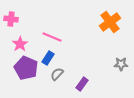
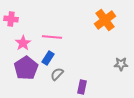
orange cross: moved 5 px left, 2 px up
pink line: rotated 18 degrees counterclockwise
pink star: moved 3 px right, 1 px up
purple pentagon: rotated 15 degrees clockwise
purple rectangle: moved 3 px down; rotated 24 degrees counterclockwise
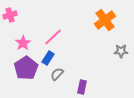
pink cross: moved 1 px left, 4 px up; rotated 24 degrees counterclockwise
pink line: moved 1 px right; rotated 48 degrees counterclockwise
gray star: moved 13 px up
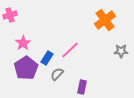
pink line: moved 17 px right, 13 px down
blue rectangle: moved 1 px left
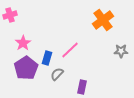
orange cross: moved 2 px left
blue rectangle: rotated 16 degrees counterclockwise
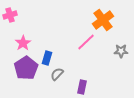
pink line: moved 16 px right, 8 px up
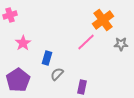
gray star: moved 7 px up
purple pentagon: moved 8 px left, 12 px down
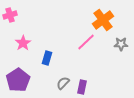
gray semicircle: moved 6 px right, 9 px down
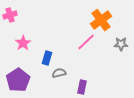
orange cross: moved 2 px left
gray semicircle: moved 4 px left, 10 px up; rotated 32 degrees clockwise
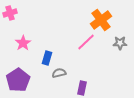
pink cross: moved 2 px up
gray star: moved 1 px left, 1 px up
purple rectangle: moved 1 px down
